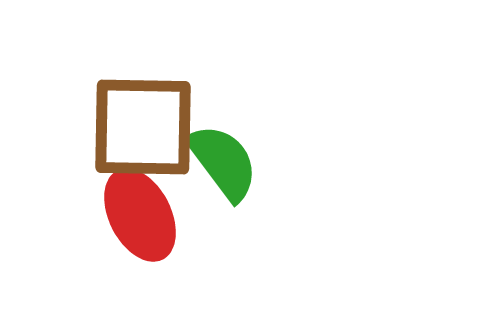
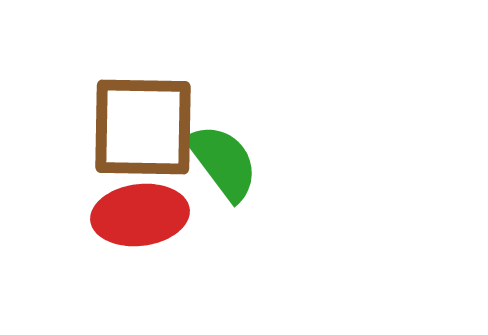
red ellipse: rotated 70 degrees counterclockwise
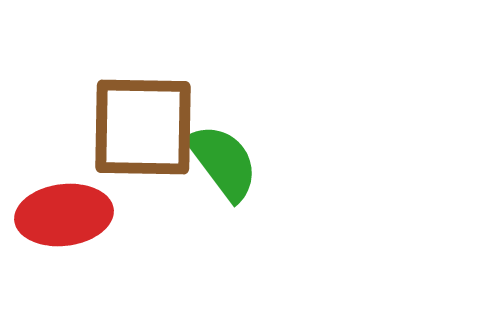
red ellipse: moved 76 px left
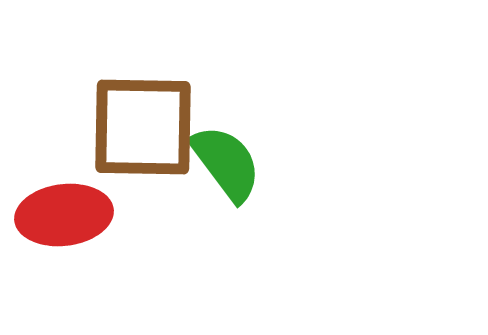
green semicircle: moved 3 px right, 1 px down
